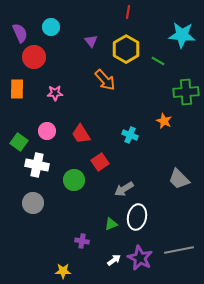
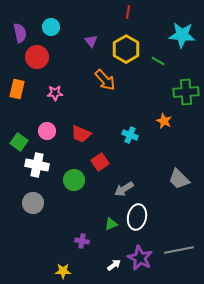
purple semicircle: rotated 12 degrees clockwise
red circle: moved 3 px right
orange rectangle: rotated 12 degrees clockwise
red trapezoid: rotated 35 degrees counterclockwise
white arrow: moved 5 px down
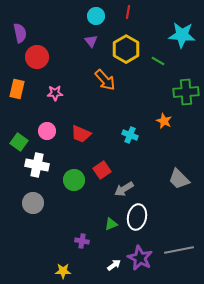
cyan circle: moved 45 px right, 11 px up
red square: moved 2 px right, 8 px down
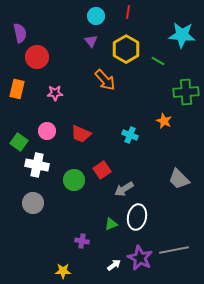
gray line: moved 5 px left
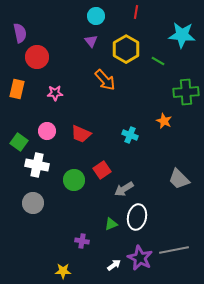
red line: moved 8 px right
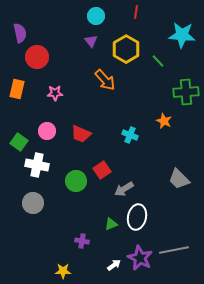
green line: rotated 16 degrees clockwise
green circle: moved 2 px right, 1 px down
